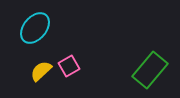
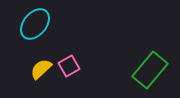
cyan ellipse: moved 4 px up
yellow semicircle: moved 2 px up
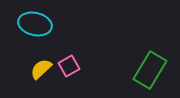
cyan ellipse: rotated 64 degrees clockwise
green rectangle: rotated 9 degrees counterclockwise
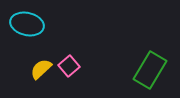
cyan ellipse: moved 8 px left
pink square: rotated 10 degrees counterclockwise
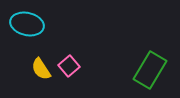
yellow semicircle: rotated 80 degrees counterclockwise
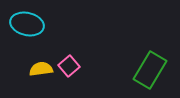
yellow semicircle: rotated 115 degrees clockwise
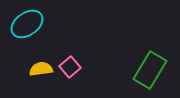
cyan ellipse: rotated 48 degrees counterclockwise
pink square: moved 1 px right, 1 px down
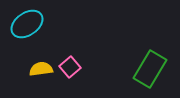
green rectangle: moved 1 px up
